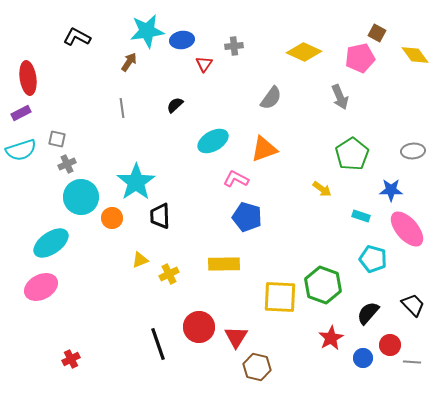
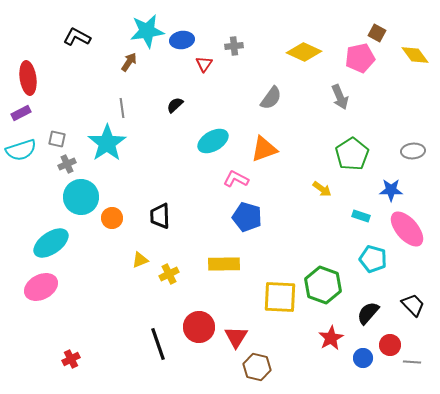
cyan star at (136, 182): moved 29 px left, 39 px up
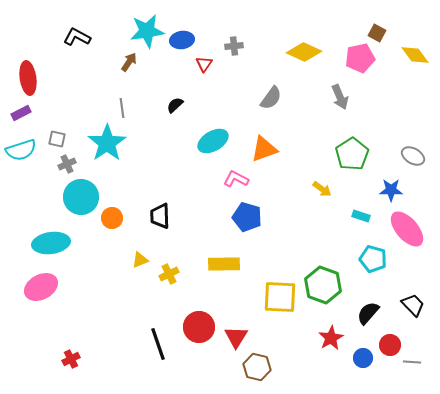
gray ellipse at (413, 151): moved 5 px down; rotated 35 degrees clockwise
cyan ellipse at (51, 243): rotated 27 degrees clockwise
